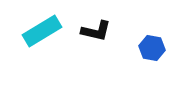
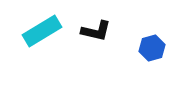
blue hexagon: rotated 25 degrees counterclockwise
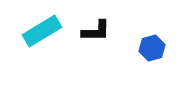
black L-shape: rotated 12 degrees counterclockwise
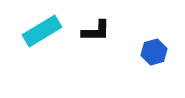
blue hexagon: moved 2 px right, 4 px down
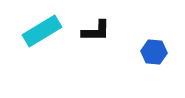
blue hexagon: rotated 20 degrees clockwise
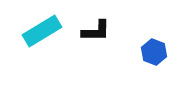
blue hexagon: rotated 15 degrees clockwise
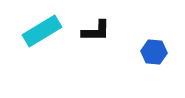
blue hexagon: rotated 15 degrees counterclockwise
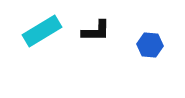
blue hexagon: moved 4 px left, 7 px up
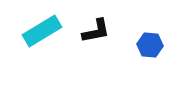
black L-shape: rotated 12 degrees counterclockwise
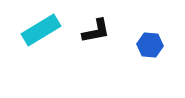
cyan rectangle: moved 1 px left, 1 px up
